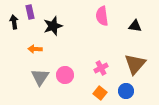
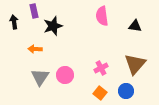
purple rectangle: moved 4 px right, 1 px up
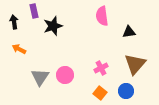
black triangle: moved 6 px left, 6 px down; rotated 16 degrees counterclockwise
orange arrow: moved 16 px left; rotated 24 degrees clockwise
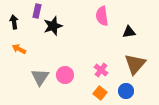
purple rectangle: moved 3 px right; rotated 24 degrees clockwise
pink cross: moved 2 px down; rotated 24 degrees counterclockwise
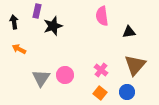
brown triangle: moved 1 px down
gray triangle: moved 1 px right, 1 px down
blue circle: moved 1 px right, 1 px down
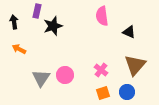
black triangle: rotated 32 degrees clockwise
orange square: moved 3 px right; rotated 32 degrees clockwise
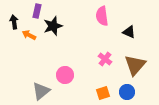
orange arrow: moved 10 px right, 14 px up
pink cross: moved 4 px right, 11 px up
gray triangle: moved 13 px down; rotated 18 degrees clockwise
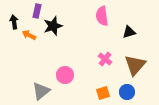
black triangle: rotated 40 degrees counterclockwise
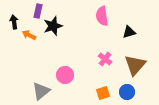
purple rectangle: moved 1 px right
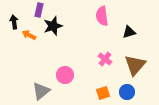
purple rectangle: moved 1 px right, 1 px up
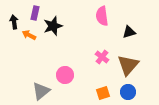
purple rectangle: moved 4 px left, 3 px down
pink cross: moved 3 px left, 2 px up
brown triangle: moved 7 px left
blue circle: moved 1 px right
